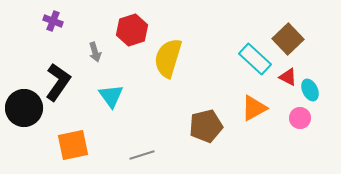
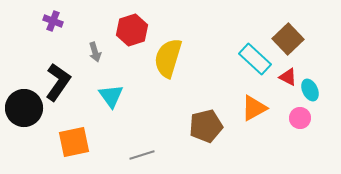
orange square: moved 1 px right, 3 px up
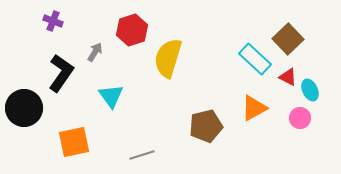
gray arrow: rotated 132 degrees counterclockwise
black L-shape: moved 3 px right, 9 px up
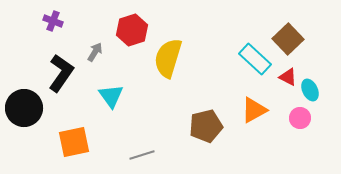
orange triangle: moved 2 px down
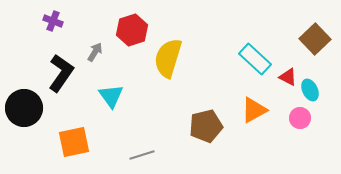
brown square: moved 27 px right
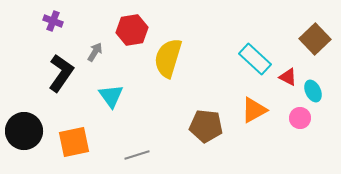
red hexagon: rotated 8 degrees clockwise
cyan ellipse: moved 3 px right, 1 px down
black circle: moved 23 px down
brown pentagon: rotated 20 degrees clockwise
gray line: moved 5 px left
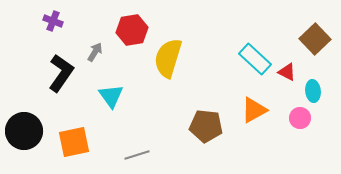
red triangle: moved 1 px left, 5 px up
cyan ellipse: rotated 20 degrees clockwise
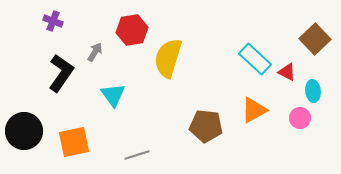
cyan triangle: moved 2 px right, 1 px up
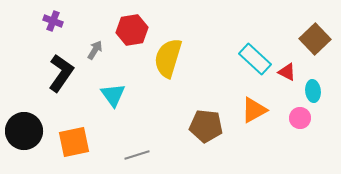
gray arrow: moved 2 px up
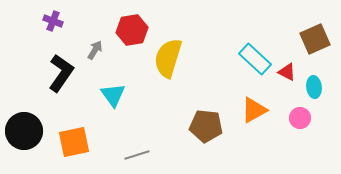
brown square: rotated 20 degrees clockwise
cyan ellipse: moved 1 px right, 4 px up
